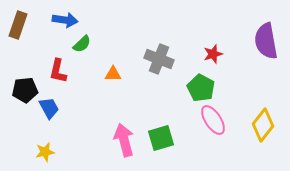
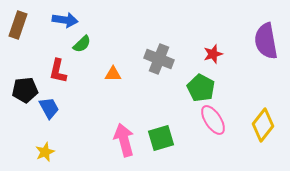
yellow star: rotated 12 degrees counterclockwise
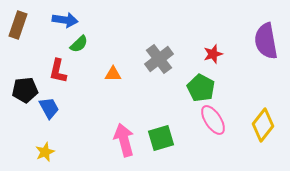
green semicircle: moved 3 px left
gray cross: rotated 32 degrees clockwise
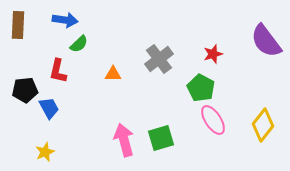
brown rectangle: rotated 16 degrees counterclockwise
purple semicircle: rotated 27 degrees counterclockwise
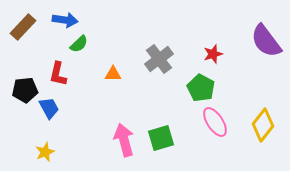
brown rectangle: moved 5 px right, 2 px down; rotated 40 degrees clockwise
red L-shape: moved 3 px down
pink ellipse: moved 2 px right, 2 px down
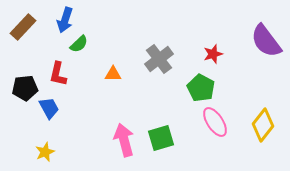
blue arrow: rotated 100 degrees clockwise
black pentagon: moved 2 px up
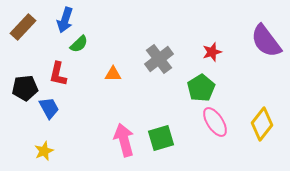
red star: moved 1 px left, 2 px up
green pentagon: rotated 12 degrees clockwise
yellow diamond: moved 1 px left, 1 px up
yellow star: moved 1 px left, 1 px up
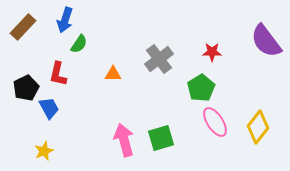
green semicircle: rotated 12 degrees counterclockwise
red star: rotated 18 degrees clockwise
black pentagon: moved 1 px right; rotated 20 degrees counterclockwise
yellow diamond: moved 4 px left, 3 px down
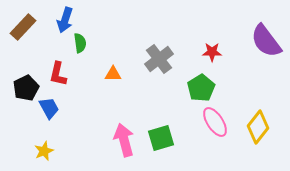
green semicircle: moved 1 px right, 1 px up; rotated 42 degrees counterclockwise
